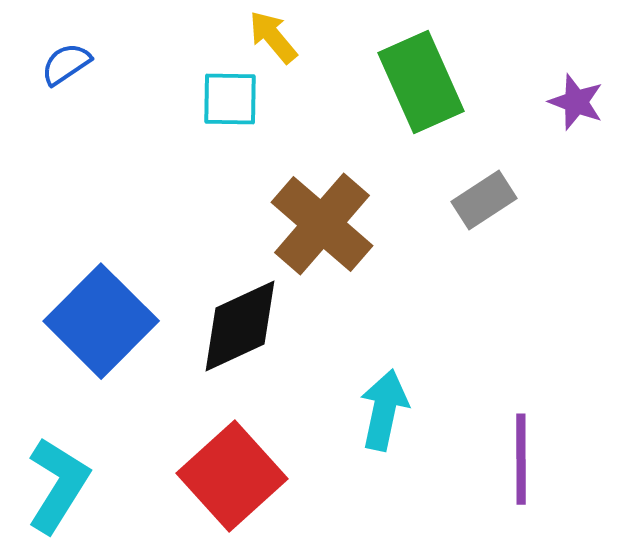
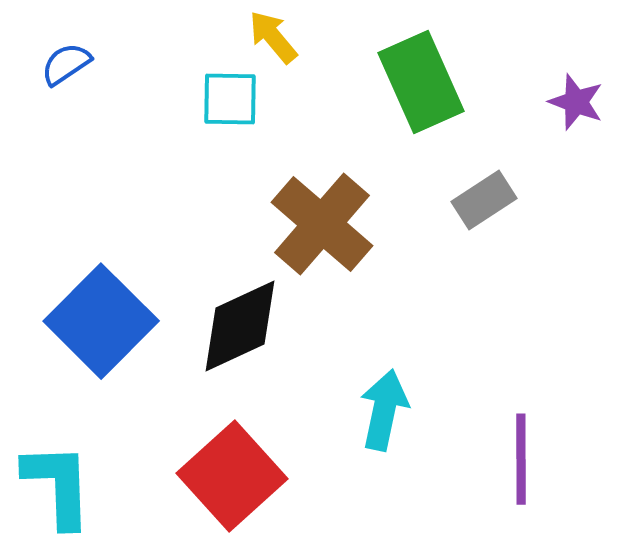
cyan L-shape: rotated 34 degrees counterclockwise
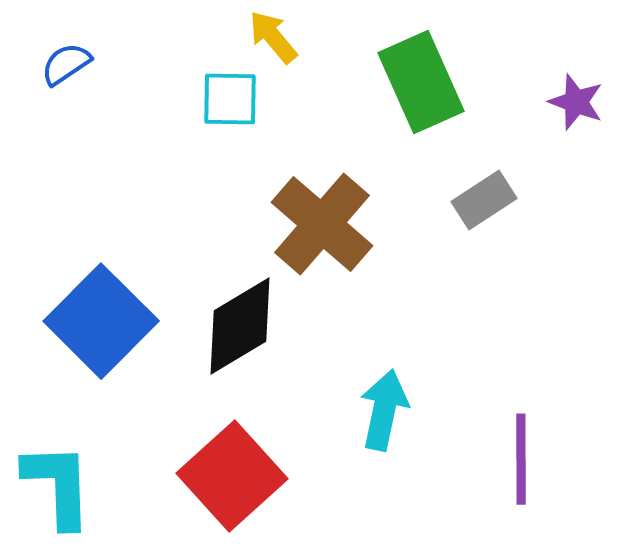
black diamond: rotated 6 degrees counterclockwise
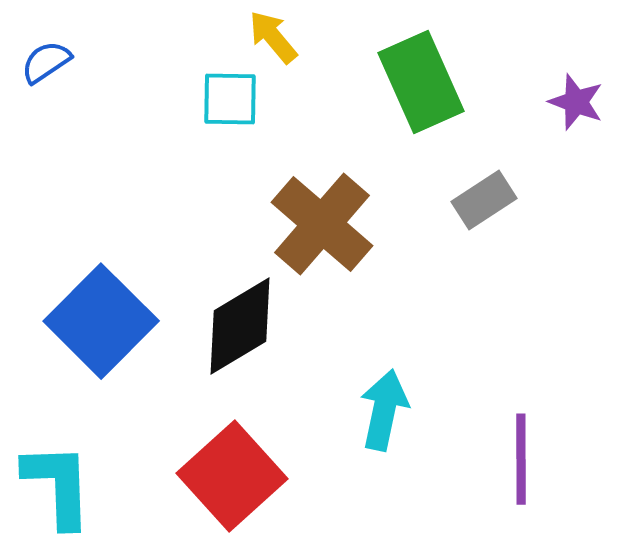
blue semicircle: moved 20 px left, 2 px up
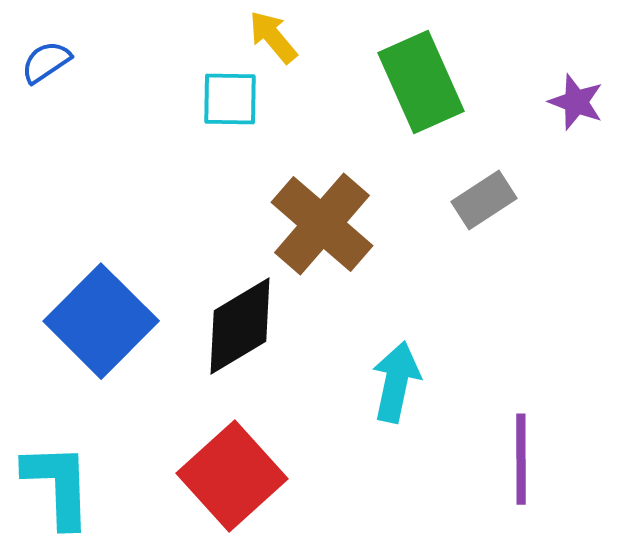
cyan arrow: moved 12 px right, 28 px up
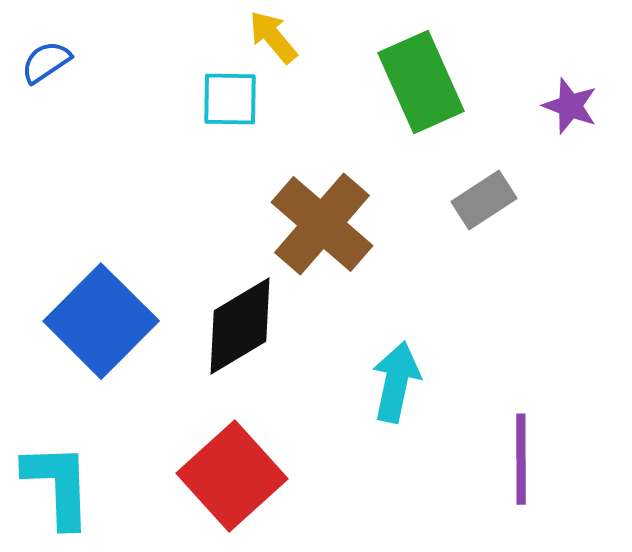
purple star: moved 6 px left, 4 px down
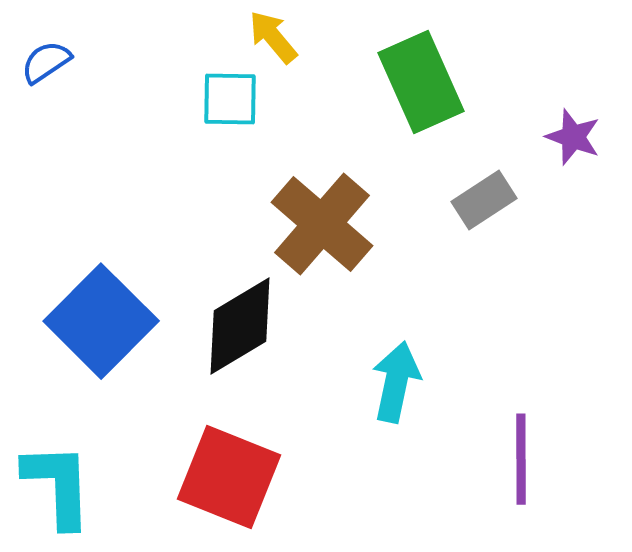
purple star: moved 3 px right, 31 px down
red square: moved 3 px left, 1 px down; rotated 26 degrees counterclockwise
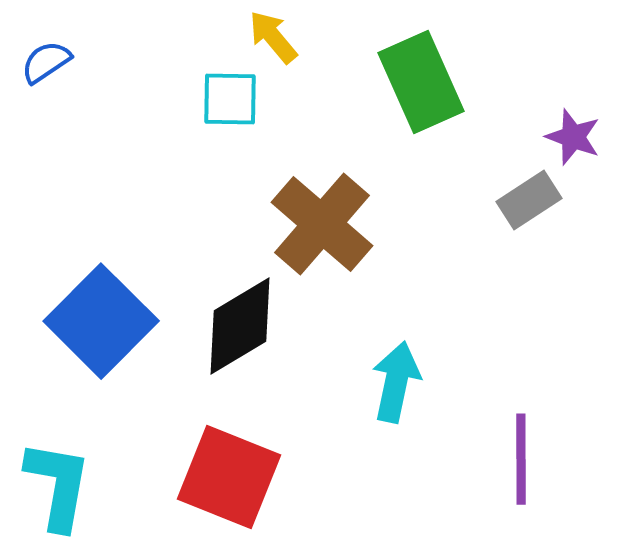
gray rectangle: moved 45 px right
cyan L-shape: rotated 12 degrees clockwise
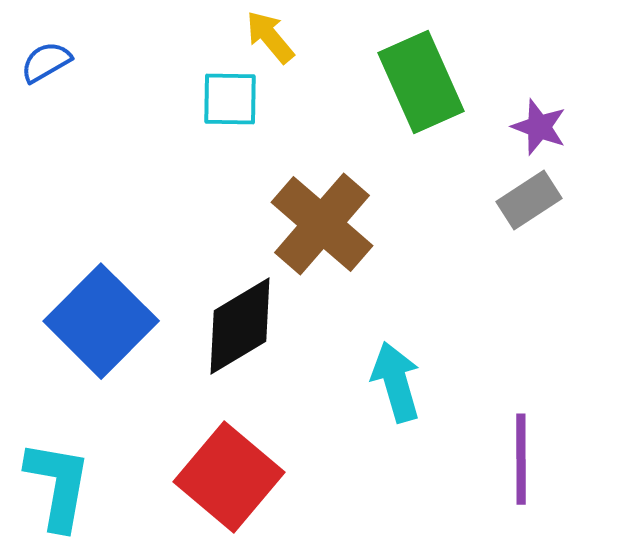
yellow arrow: moved 3 px left
blue semicircle: rotated 4 degrees clockwise
purple star: moved 34 px left, 10 px up
cyan arrow: rotated 28 degrees counterclockwise
red square: rotated 18 degrees clockwise
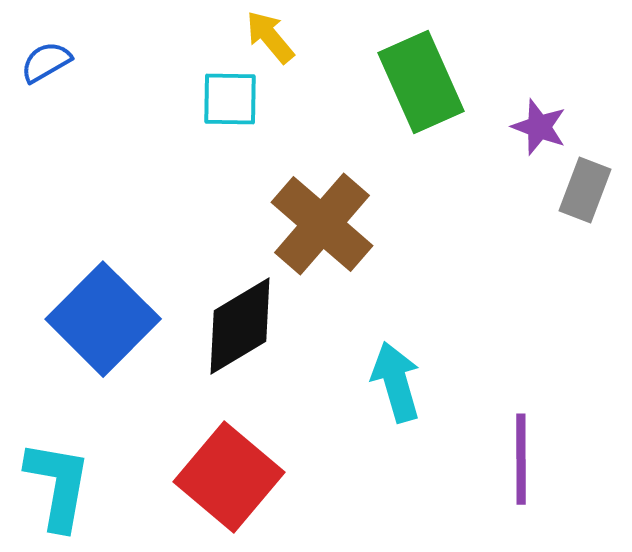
gray rectangle: moved 56 px right, 10 px up; rotated 36 degrees counterclockwise
blue square: moved 2 px right, 2 px up
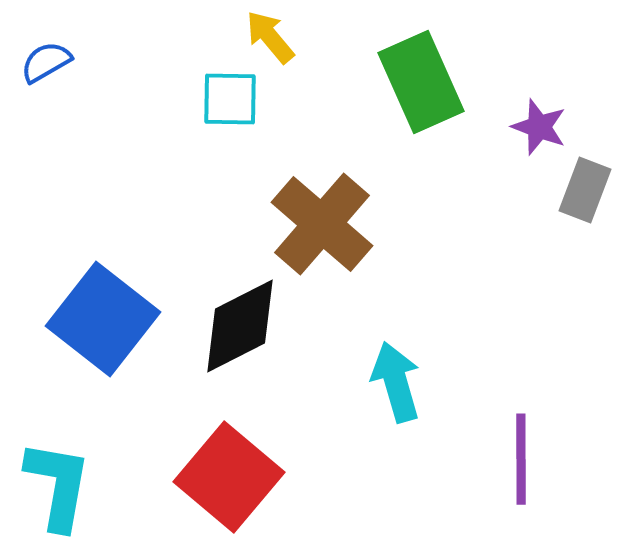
blue square: rotated 7 degrees counterclockwise
black diamond: rotated 4 degrees clockwise
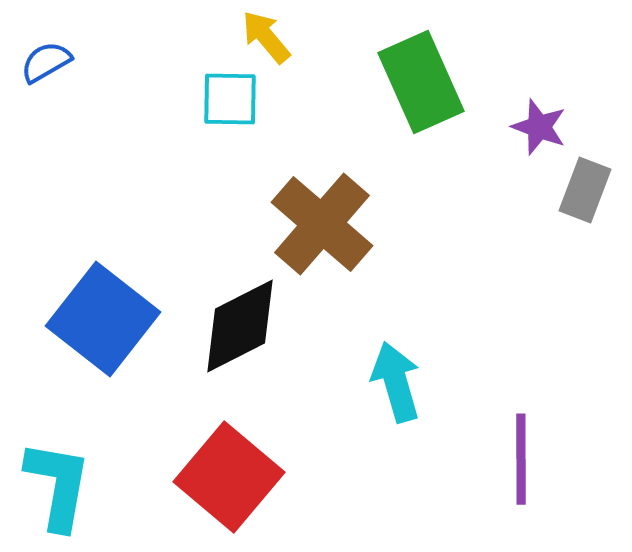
yellow arrow: moved 4 px left
